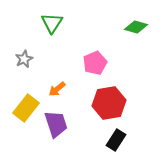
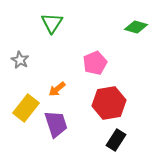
gray star: moved 4 px left, 1 px down; rotated 18 degrees counterclockwise
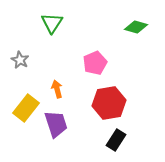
orange arrow: rotated 114 degrees clockwise
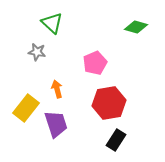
green triangle: rotated 20 degrees counterclockwise
gray star: moved 17 px right, 8 px up; rotated 18 degrees counterclockwise
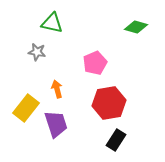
green triangle: rotated 30 degrees counterclockwise
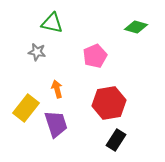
pink pentagon: moved 7 px up
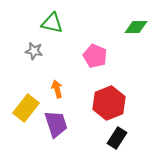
green diamond: rotated 15 degrees counterclockwise
gray star: moved 3 px left, 1 px up
pink pentagon: rotated 25 degrees counterclockwise
red hexagon: rotated 12 degrees counterclockwise
black rectangle: moved 1 px right, 2 px up
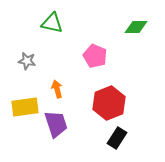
gray star: moved 7 px left, 10 px down
yellow rectangle: moved 1 px left, 1 px up; rotated 44 degrees clockwise
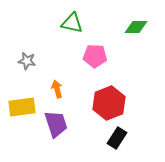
green triangle: moved 20 px right
pink pentagon: rotated 20 degrees counterclockwise
yellow rectangle: moved 3 px left
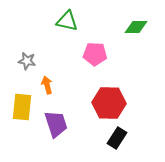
green triangle: moved 5 px left, 2 px up
pink pentagon: moved 2 px up
orange arrow: moved 10 px left, 4 px up
red hexagon: rotated 24 degrees clockwise
yellow rectangle: rotated 76 degrees counterclockwise
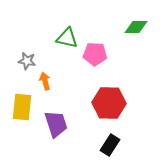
green triangle: moved 17 px down
orange arrow: moved 2 px left, 4 px up
black rectangle: moved 7 px left, 7 px down
